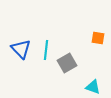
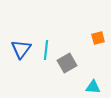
orange square: rotated 24 degrees counterclockwise
blue triangle: rotated 20 degrees clockwise
cyan triangle: rotated 14 degrees counterclockwise
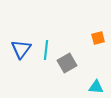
cyan triangle: moved 3 px right
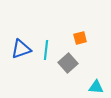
orange square: moved 18 px left
blue triangle: rotated 35 degrees clockwise
gray square: moved 1 px right; rotated 12 degrees counterclockwise
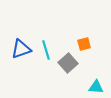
orange square: moved 4 px right, 6 px down
cyan line: rotated 24 degrees counterclockwise
